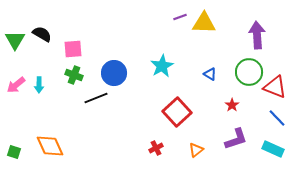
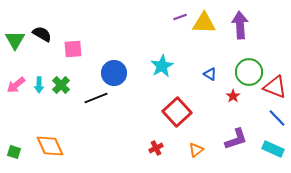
purple arrow: moved 17 px left, 10 px up
green cross: moved 13 px left, 10 px down; rotated 24 degrees clockwise
red star: moved 1 px right, 9 px up
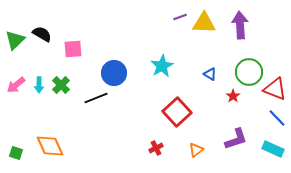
green triangle: rotated 15 degrees clockwise
red triangle: moved 2 px down
green square: moved 2 px right, 1 px down
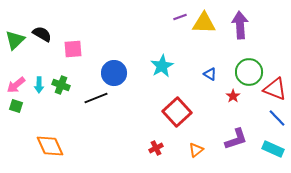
green cross: rotated 24 degrees counterclockwise
green square: moved 47 px up
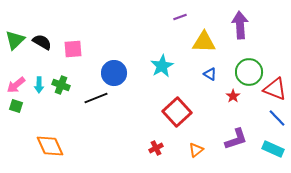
yellow triangle: moved 19 px down
black semicircle: moved 8 px down
